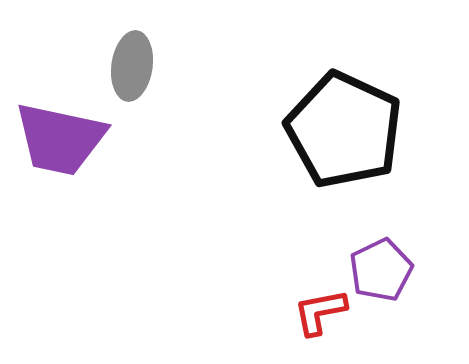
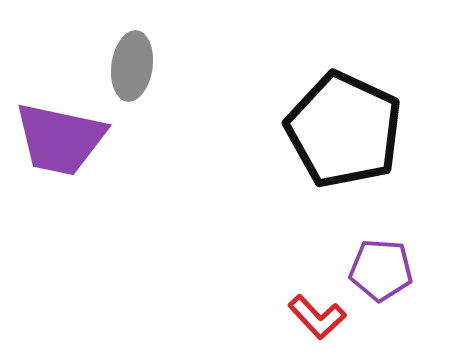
purple pentagon: rotated 30 degrees clockwise
red L-shape: moved 3 px left, 5 px down; rotated 122 degrees counterclockwise
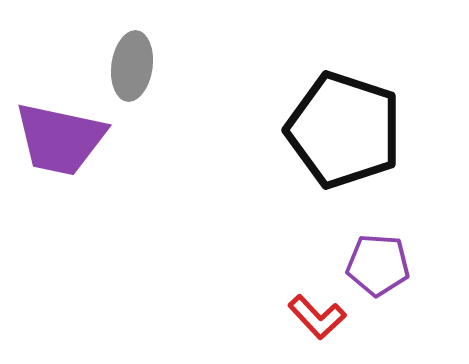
black pentagon: rotated 7 degrees counterclockwise
purple pentagon: moved 3 px left, 5 px up
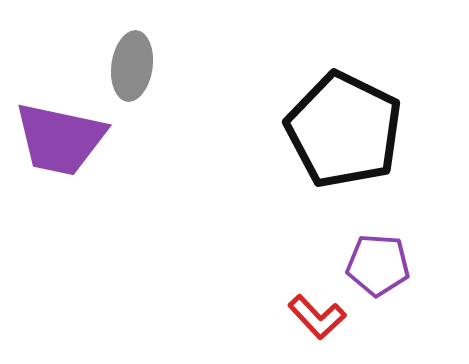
black pentagon: rotated 8 degrees clockwise
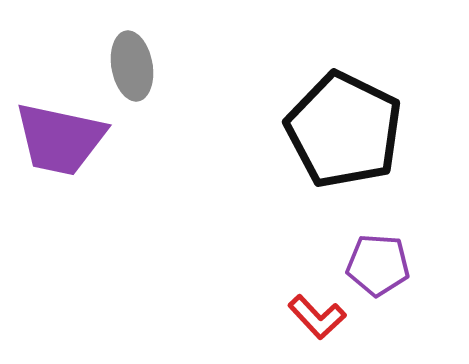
gray ellipse: rotated 18 degrees counterclockwise
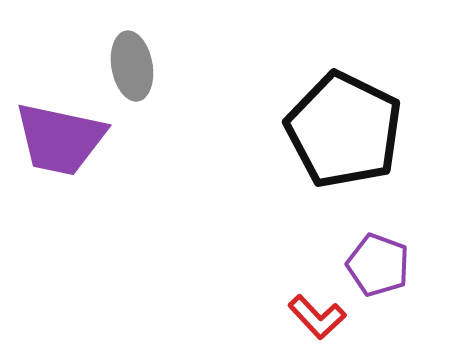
purple pentagon: rotated 16 degrees clockwise
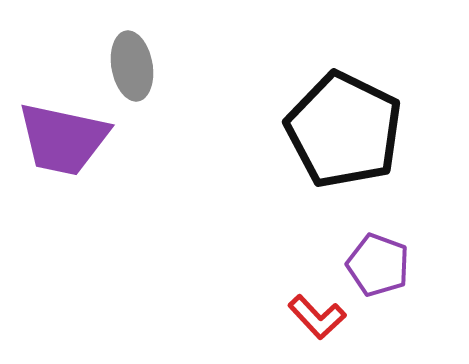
purple trapezoid: moved 3 px right
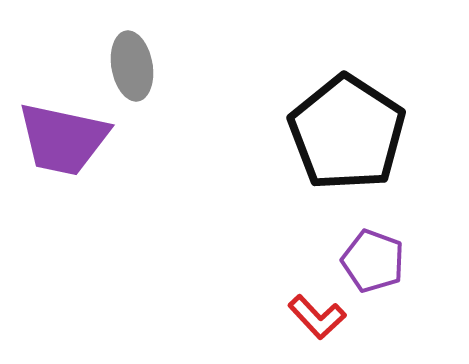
black pentagon: moved 3 px right, 3 px down; rotated 7 degrees clockwise
purple pentagon: moved 5 px left, 4 px up
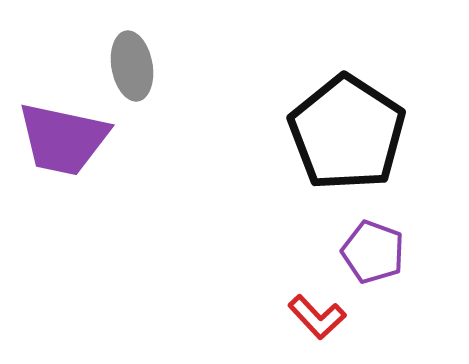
purple pentagon: moved 9 px up
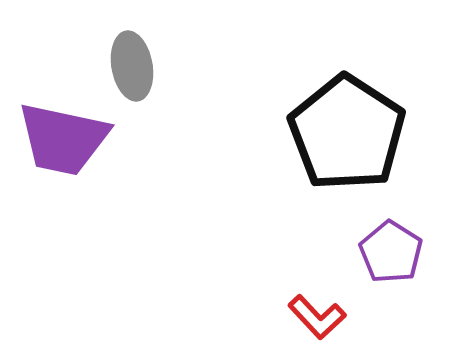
purple pentagon: moved 18 px right; rotated 12 degrees clockwise
